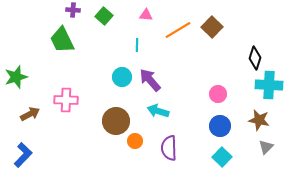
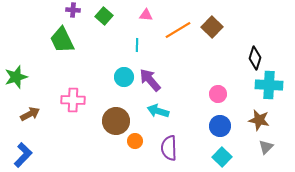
cyan circle: moved 2 px right
pink cross: moved 7 px right
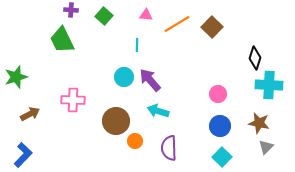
purple cross: moved 2 px left
orange line: moved 1 px left, 6 px up
brown star: moved 3 px down
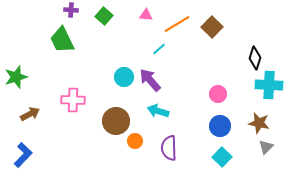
cyan line: moved 22 px right, 4 px down; rotated 48 degrees clockwise
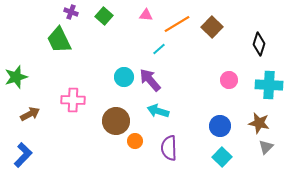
purple cross: moved 2 px down; rotated 16 degrees clockwise
green trapezoid: moved 3 px left
black diamond: moved 4 px right, 14 px up
pink circle: moved 11 px right, 14 px up
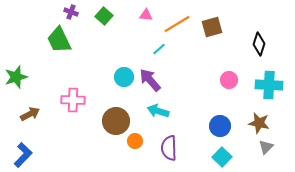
brown square: rotated 30 degrees clockwise
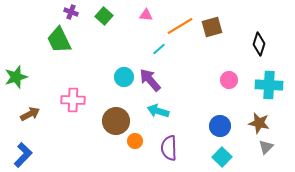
orange line: moved 3 px right, 2 px down
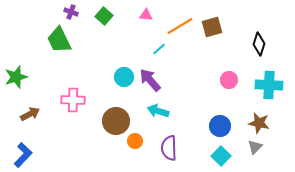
gray triangle: moved 11 px left
cyan square: moved 1 px left, 1 px up
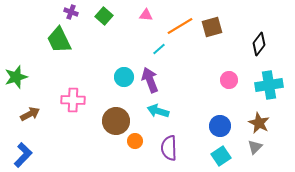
black diamond: rotated 20 degrees clockwise
purple arrow: rotated 20 degrees clockwise
cyan cross: rotated 12 degrees counterclockwise
brown star: rotated 15 degrees clockwise
cyan square: rotated 12 degrees clockwise
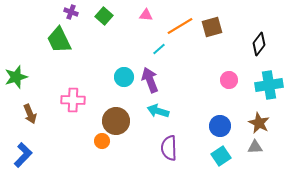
brown arrow: rotated 96 degrees clockwise
orange circle: moved 33 px left
gray triangle: rotated 42 degrees clockwise
